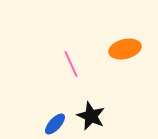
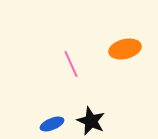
black star: moved 5 px down
blue ellipse: moved 3 px left; rotated 25 degrees clockwise
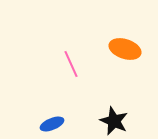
orange ellipse: rotated 32 degrees clockwise
black star: moved 23 px right
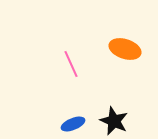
blue ellipse: moved 21 px right
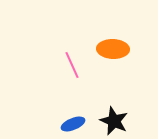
orange ellipse: moved 12 px left; rotated 16 degrees counterclockwise
pink line: moved 1 px right, 1 px down
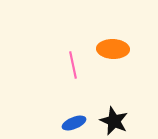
pink line: moved 1 px right; rotated 12 degrees clockwise
blue ellipse: moved 1 px right, 1 px up
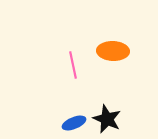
orange ellipse: moved 2 px down
black star: moved 7 px left, 2 px up
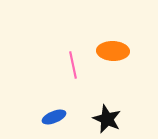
blue ellipse: moved 20 px left, 6 px up
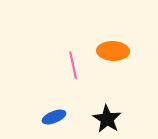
black star: rotated 8 degrees clockwise
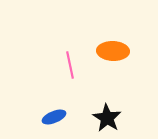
pink line: moved 3 px left
black star: moved 1 px up
